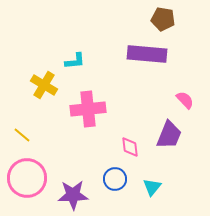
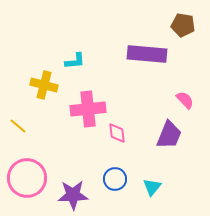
brown pentagon: moved 20 px right, 6 px down
yellow cross: rotated 16 degrees counterclockwise
yellow line: moved 4 px left, 9 px up
pink diamond: moved 13 px left, 14 px up
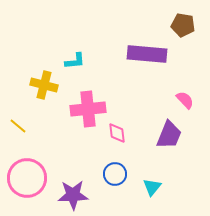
blue circle: moved 5 px up
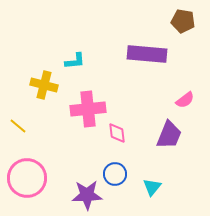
brown pentagon: moved 4 px up
pink semicircle: rotated 96 degrees clockwise
purple star: moved 14 px right
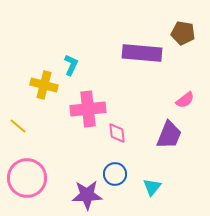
brown pentagon: moved 12 px down
purple rectangle: moved 5 px left, 1 px up
cyan L-shape: moved 4 px left, 4 px down; rotated 60 degrees counterclockwise
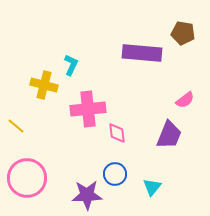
yellow line: moved 2 px left
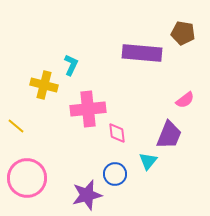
cyan triangle: moved 4 px left, 26 px up
purple star: rotated 12 degrees counterclockwise
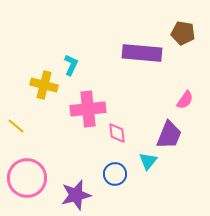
pink semicircle: rotated 18 degrees counterclockwise
purple star: moved 11 px left
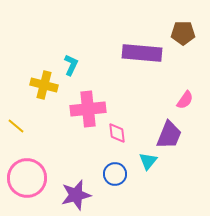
brown pentagon: rotated 10 degrees counterclockwise
